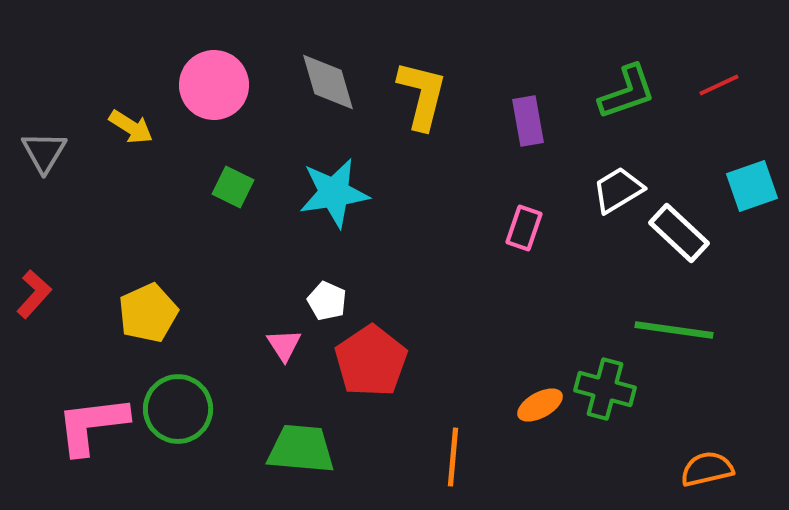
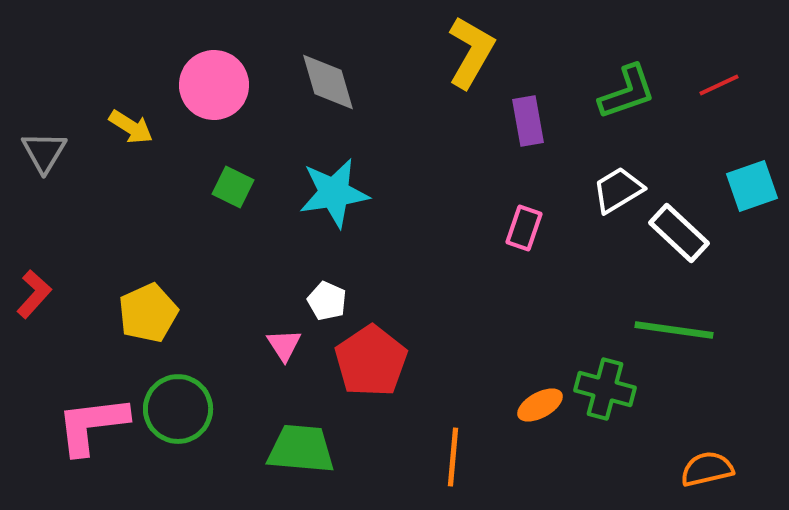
yellow L-shape: moved 49 px right, 43 px up; rotated 16 degrees clockwise
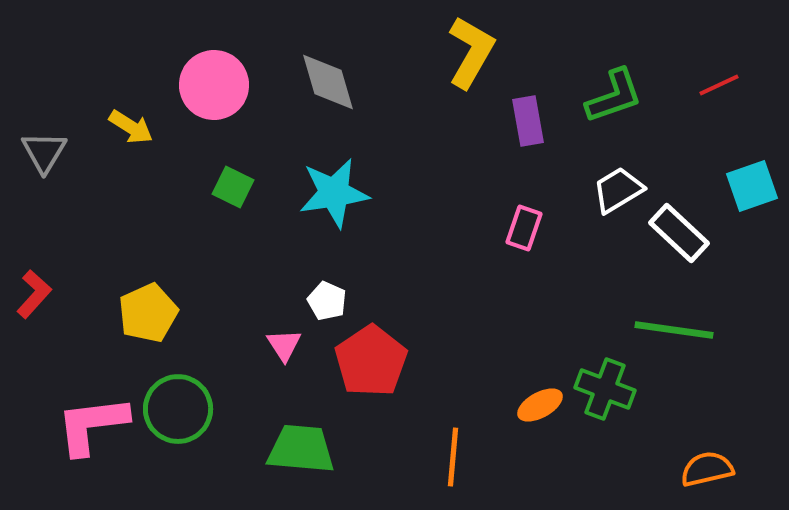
green L-shape: moved 13 px left, 4 px down
green cross: rotated 6 degrees clockwise
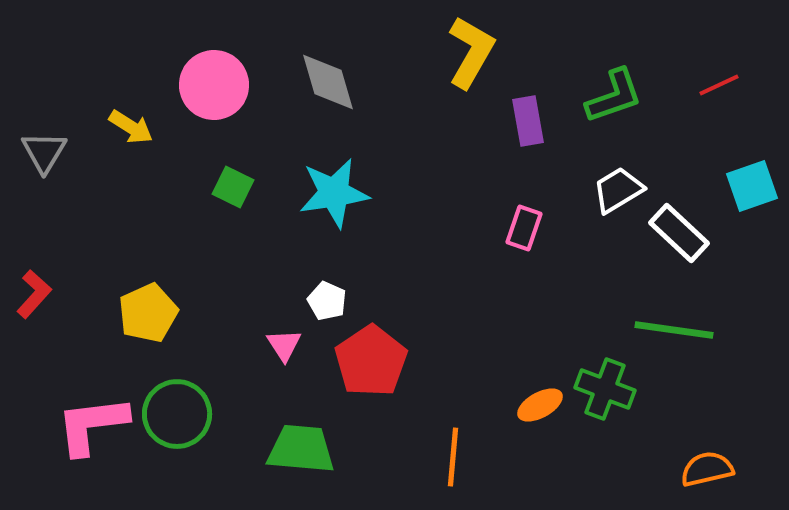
green circle: moved 1 px left, 5 px down
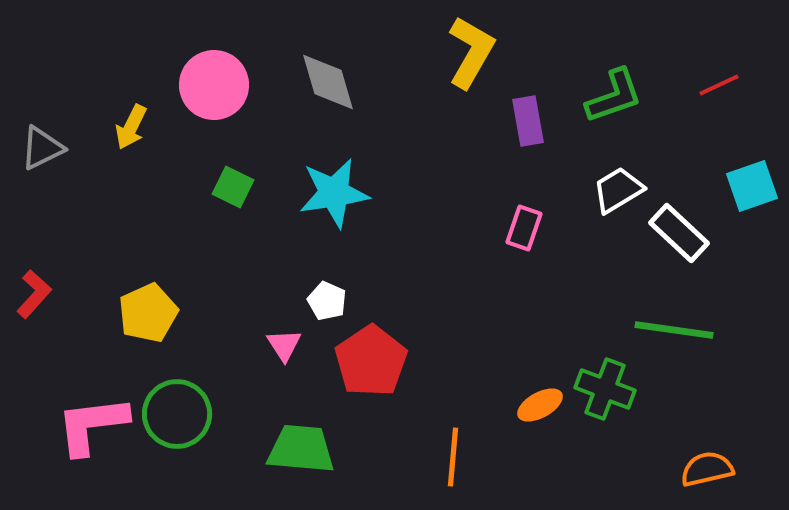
yellow arrow: rotated 84 degrees clockwise
gray triangle: moved 2 px left, 4 px up; rotated 33 degrees clockwise
